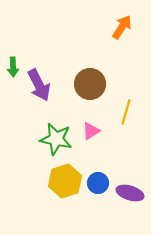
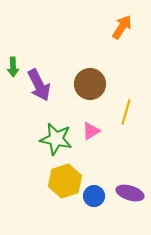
blue circle: moved 4 px left, 13 px down
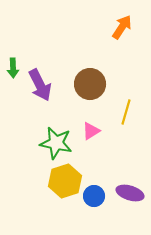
green arrow: moved 1 px down
purple arrow: moved 1 px right
green star: moved 4 px down
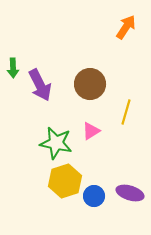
orange arrow: moved 4 px right
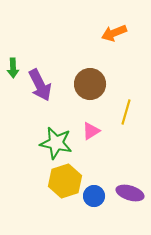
orange arrow: moved 12 px left, 6 px down; rotated 145 degrees counterclockwise
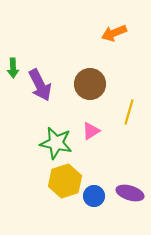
yellow line: moved 3 px right
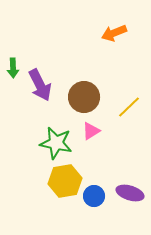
brown circle: moved 6 px left, 13 px down
yellow line: moved 5 px up; rotated 30 degrees clockwise
yellow hexagon: rotated 8 degrees clockwise
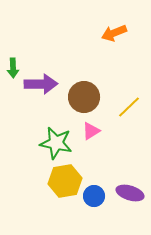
purple arrow: moved 1 px right, 1 px up; rotated 64 degrees counterclockwise
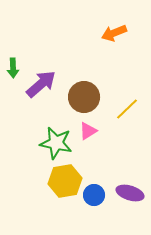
purple arrow: rotated 40 degrees counterclockwise
yellow line: moved 2 px left, 2 px down
pink triangle: moved 3 px left
blue circle: moved 1 px up
